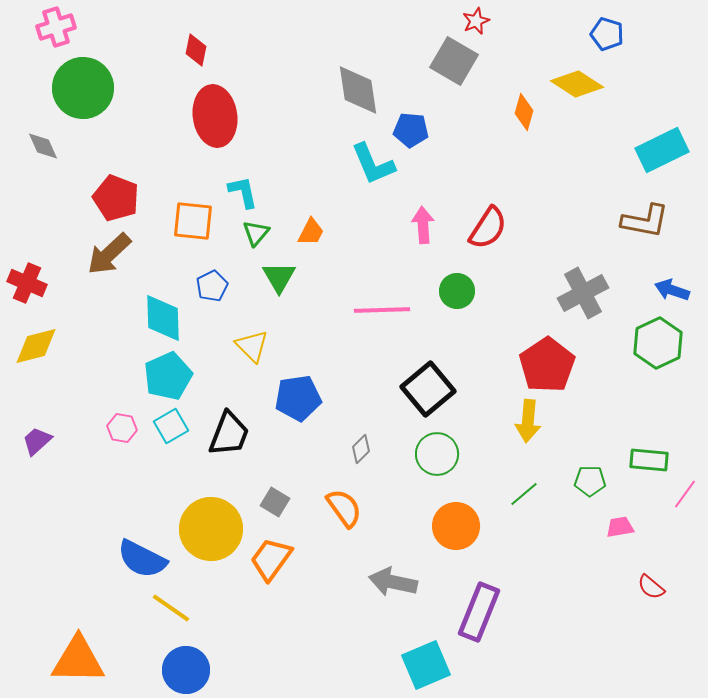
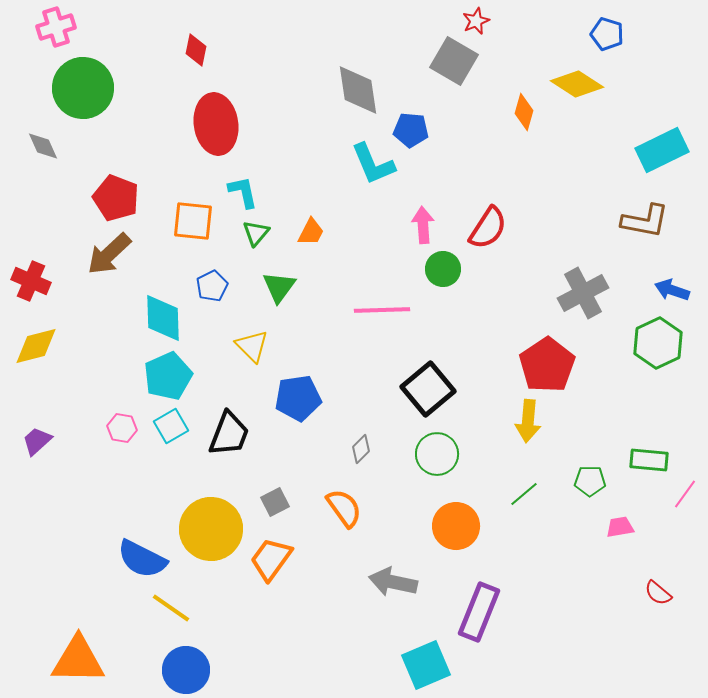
red ellipse at (215, 116): moved 1 px right, 8 px down
green triangle at (279, 277): moved 10 px down; rotated 6 degrees clockwise
red cross at (27, 283): moved 4 px right, 2 px up
green circle at (457, 291): moved 14 px left, 22 px up
gray square at (275, 502): rotated 32 degrees clockwise
red semicircle at (651, 587): moved 7 px right, 6 px down
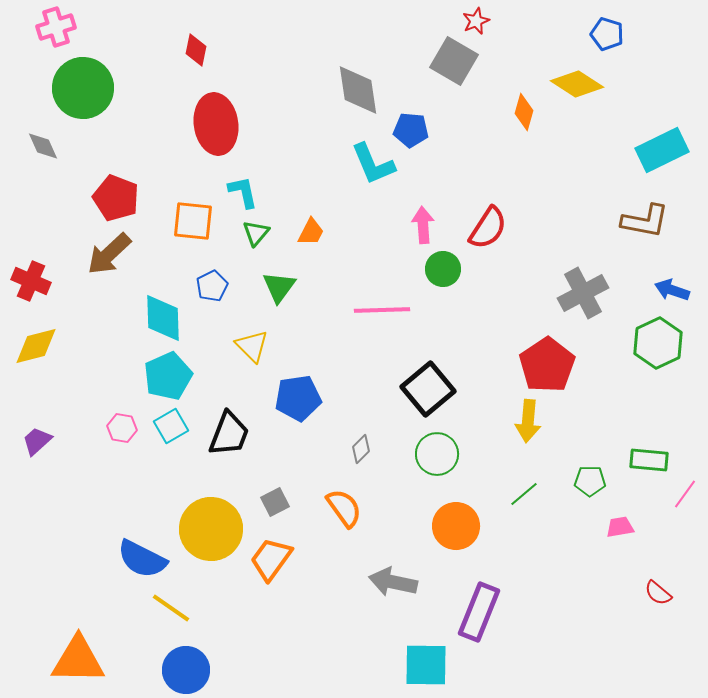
cyan square at (426, 665): rotated 24 degrees clockwise
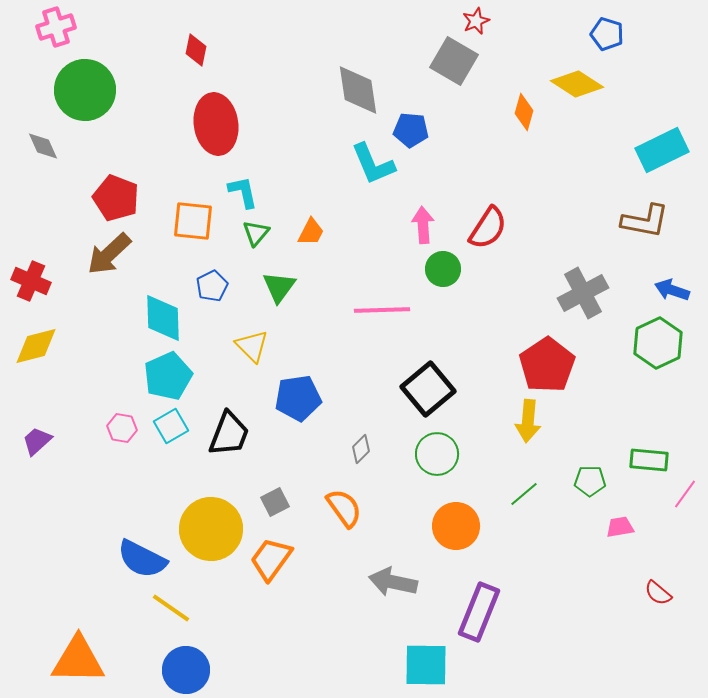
green circle at (83, 88): moved 2 px right, 2 px down
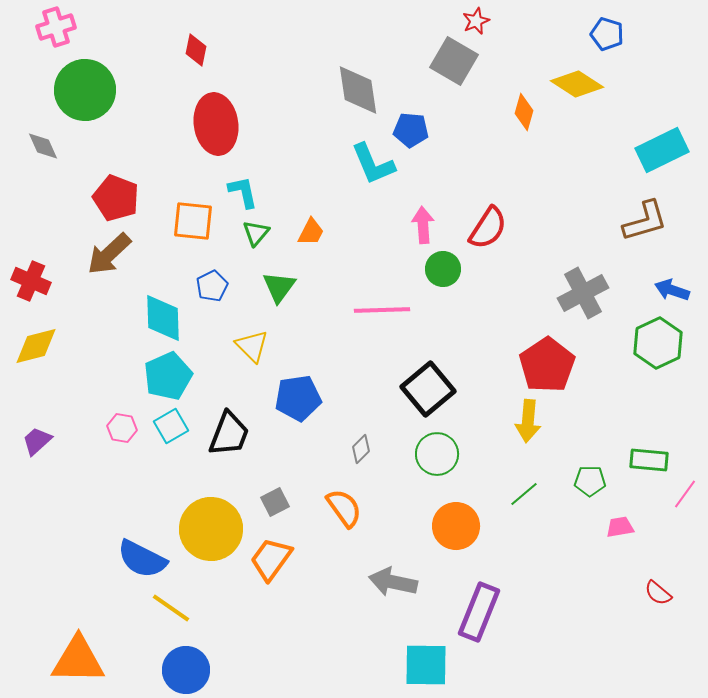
brown L-shape at (645, 221): rotated 27 degrees counterclockwise
